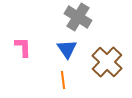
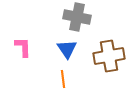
gray cross: moved 1 px left; rotated 20 degrees counterclockwise
brown cross: moved 2 px right, 6 px up; rotated 36 degrees clockwise
orange line: moved 1 px up
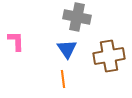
pink L-shape: moved 7 px left, 6 px up
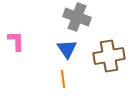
gray cross: rotated 8 degrees clockwise
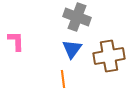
blue triangle: moved 5 px right; rotated 10 degrees clockwise
